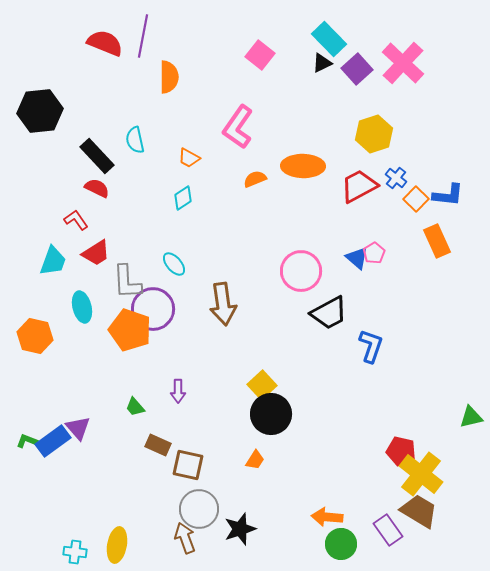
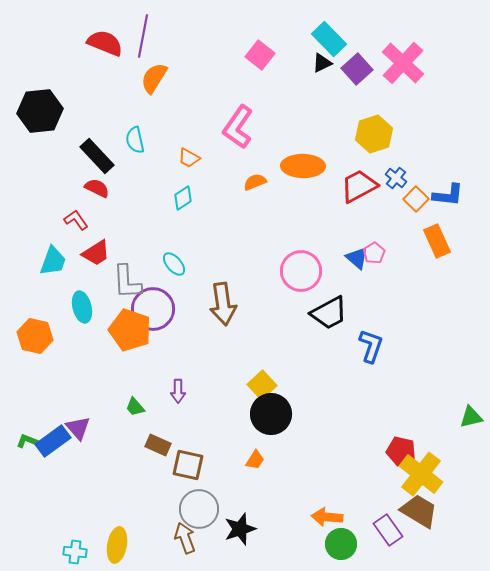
orange semicircle at (169, 77): moved 15 px left, 1 px down; rotated 148 degrees counterclockwise
orange semicircle at (255, 179): moved 3 px down
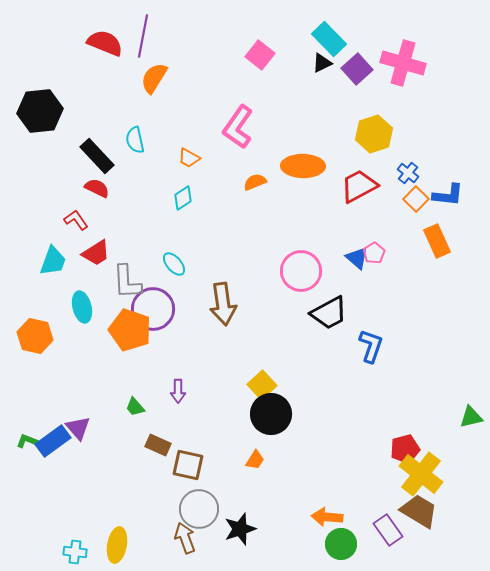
pink cross at (403, 63): rotated 27 degrees counterclockwise
blue cross at (396, 178): moved 12 px right, 5 px up
red pentagon at (401, 451): moved 4 px right, 2 px up; rotated 28 degrees counterclockwise
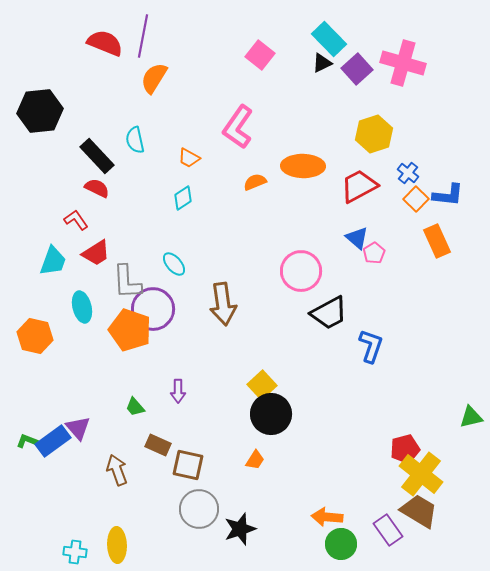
blue triangle at (357, 258): moved 20 px up
brown arrow at (185, 538): moved 68 px left, 68 px up
yellow ellipse at (117, 545): rotated 12 degrees counterclockwise
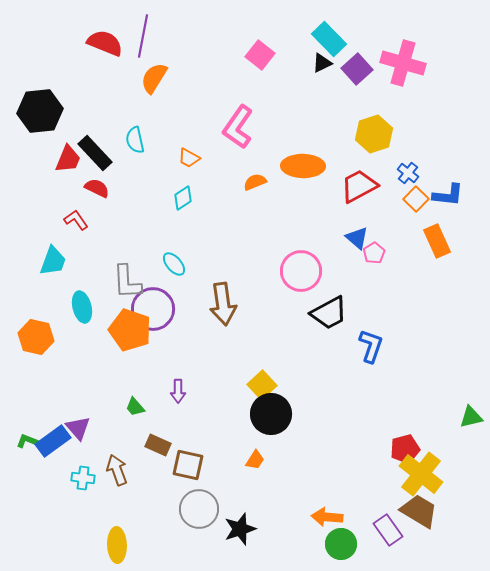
black rectangle at (97, 156): moved 2 px left, 3 px up
red trapezoid at (96, 253): moved 28 px left, 94 px up; rotated 36 degrees counterclockwise
orange hexagon at (35, 336): moved 1 px right, 1 px down
cyan cross at (75, 552): moved 8 px right, 74 px up
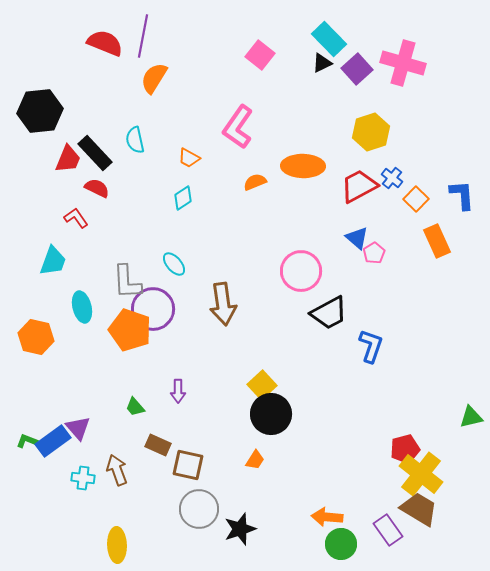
yellow hexagon at (374, 134): moved 3 px left, 2 px up
blue cross at (408, 173): moved 16 px left, 5 px down
blue L-shape at (448, 195): moved 14 px right; rotated 100 degrees counterclockwise
red L-shape at (76, 220): moved 2 px up
brown trapezoid at (419, 511): moved 2 px up
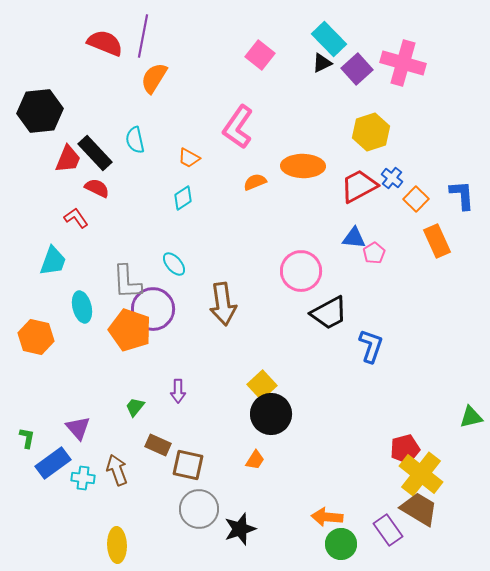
blue triangle at (357, 238): moved 3 px left; rotated 35 degrees counterclockwise
green trapezoid at (135, 407): rotated 80 degrees clockwise
green L-shape at (27, 441): moved 3 px up; rotated 80 degrees clockwise
blue rectangle at (53, 441): moved 22 px down
